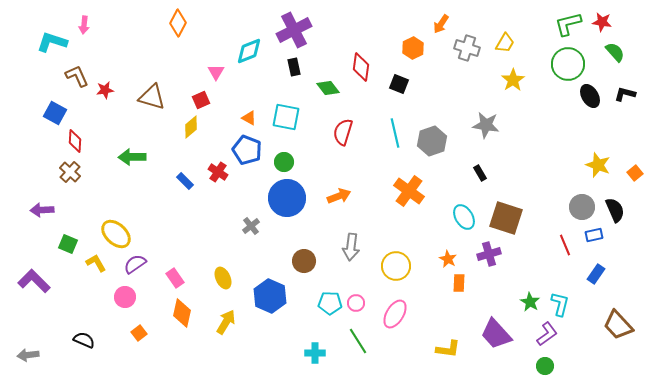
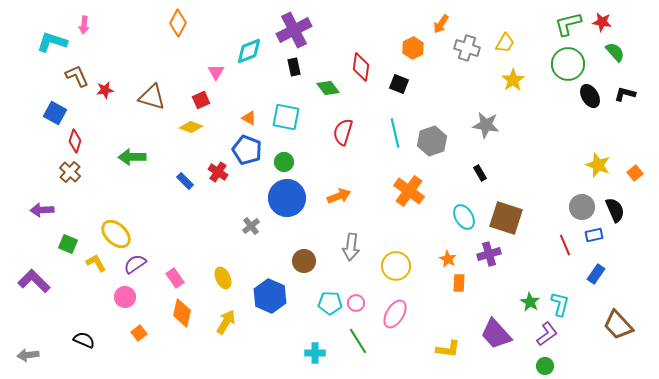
yellow diamond at (191, 127): rotated 60 degrees clockwise
red diamond at (75, 141): rotated 15 degrees clockwise
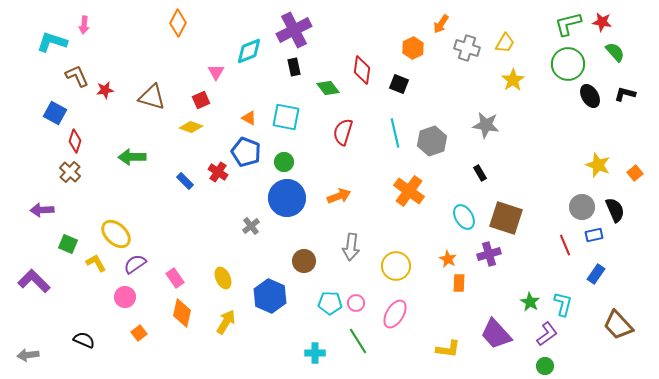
red diamond at (361, 67): moved 1 px right, 3 px down
blue pentagon at (247, 150): moved 1 px left, 2 px down
cyan L-shape at (560, 304): moved 3 px right
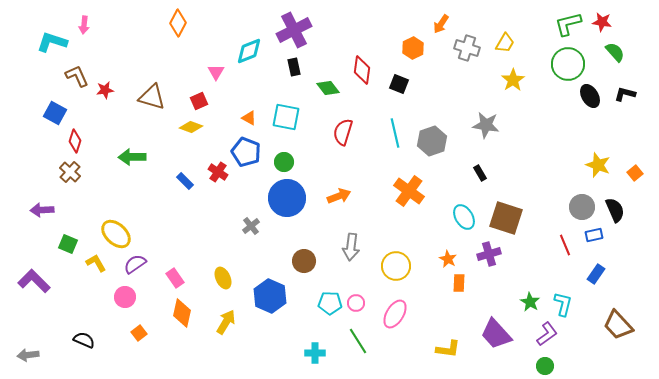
red square at (201, 100): moved 2 px left, 1 px down
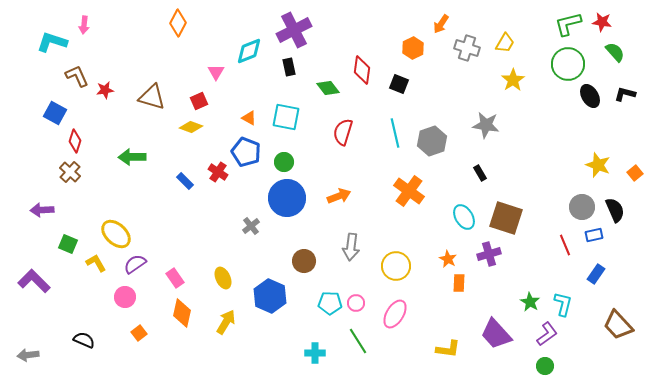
black rectangle at (294, 67): moved 5 px left
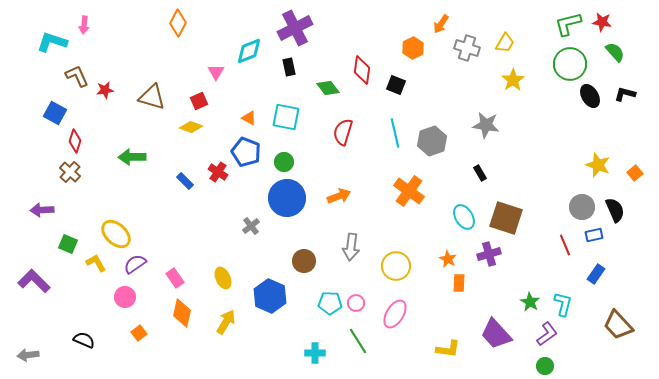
purple cross at (294, 30): moved 1 px right, 2 px up
green circle at (568, 64): moved 2 px right
black square at (399, 84): moved 3 px left, 1 px down
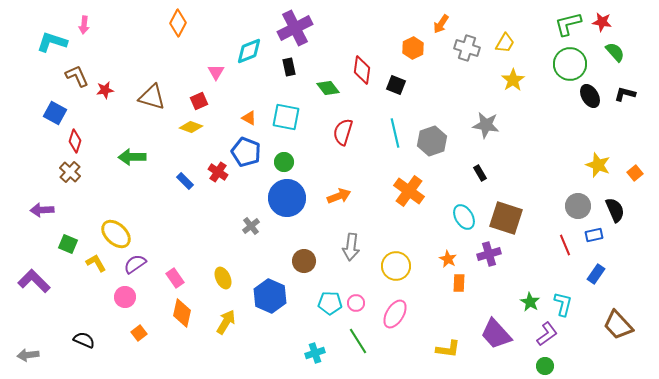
gray circle at (582, 207): moved 4 px left, 1 px up
cyan cross at (315, 353): rotated 18 degrees counterclockwise
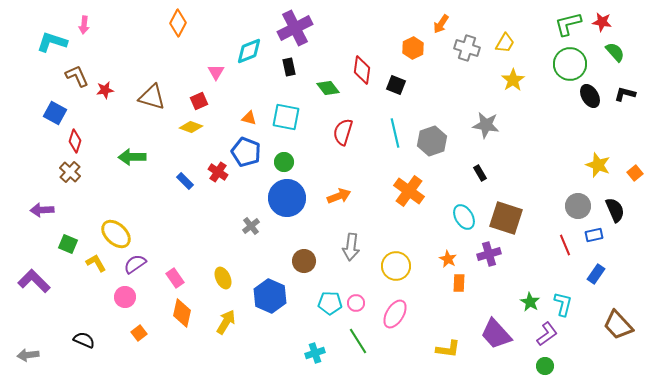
orange triangle at (249, 118): rotated 14 degrees counterclockwise
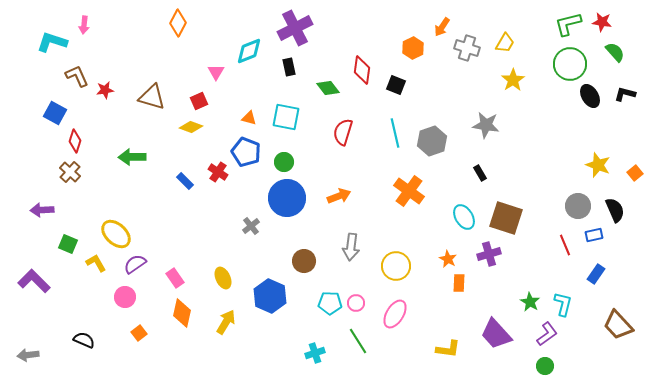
orange arrow at (441, 24): moved 1 px right, 3 px down
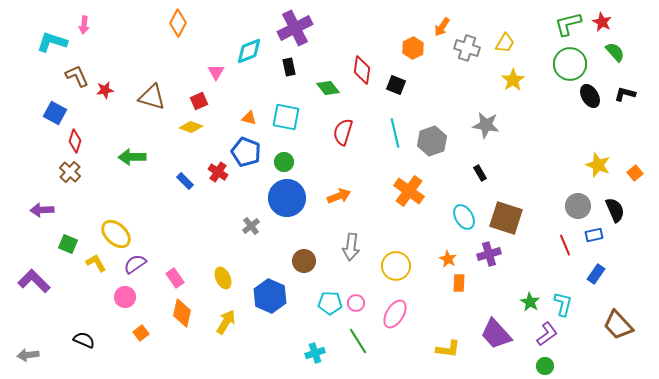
red star at (602, 22): rotated 18 degrees clockwise
orange square at (139, 333): moved 2 px right
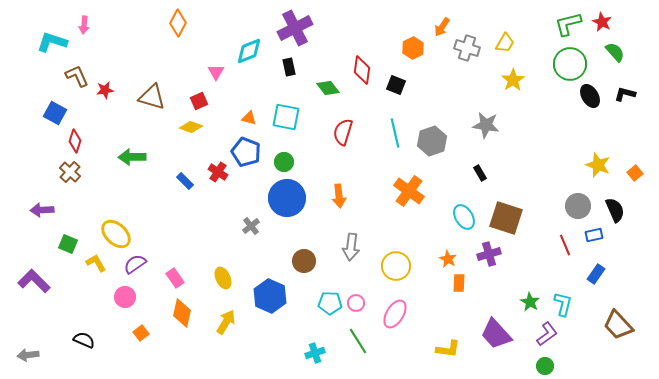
orange arrow at (339, 196): rotated 105 degrees clockwise
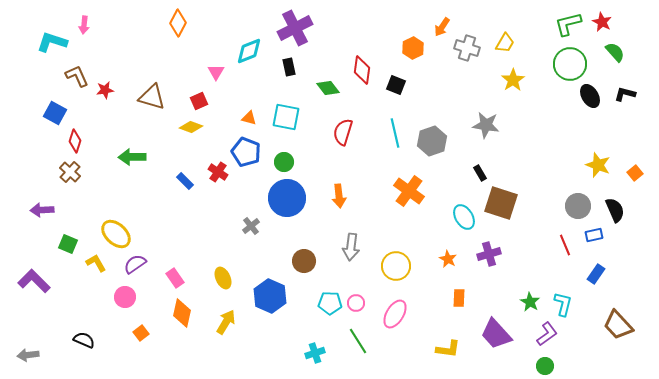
brown square at (506, 218): moved 5 px left, 15 px up
orange rectangle at (459, 283): moved 15 px down
